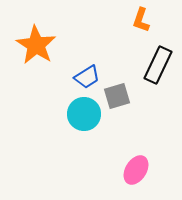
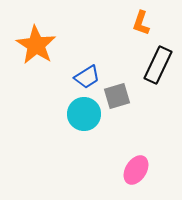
orange L-shape: moved 3 px down
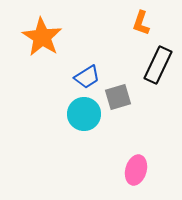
orange star: moved 6 px right, 8 px up
gray square: moved 1 px right, 1 px down
pink ellipse: rotated 16 degrees counterclockwise
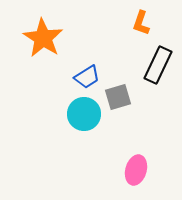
orange star: moved 1 px right, 1 px down
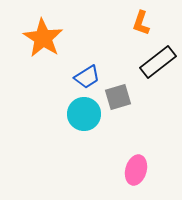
black rectangle: moved 3 px up; rotated 27 degrees clockwise
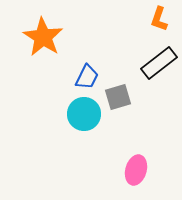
orange L-shape: moved 18 px right, 4 px up
orange star: moved 1 px up
black rectangle: moved 1 px right, 1 px down
blue trapezoid: rotated 32 degrees counterclockwise
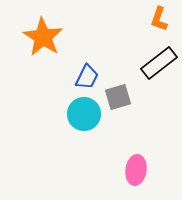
pink ellipse: rotated 8 degrees counterclockwise
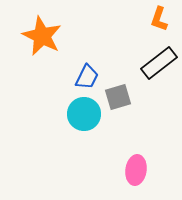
orange star: moved 1 px left, 1 px up; rotated 6 degrees counterclockwise
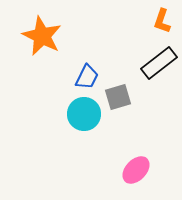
orange L-shape: moved 3 px right, 2 px down
pink ellipse: rotated 36 degrees clockwise
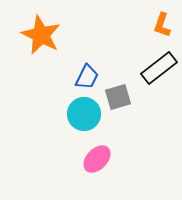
orange L-shape: moved 4 px down
orange star: moved 1 px left, 1 px up
black rectangle: moved 5 px down
pink ellipse: moved 39 px left, 11 px up
